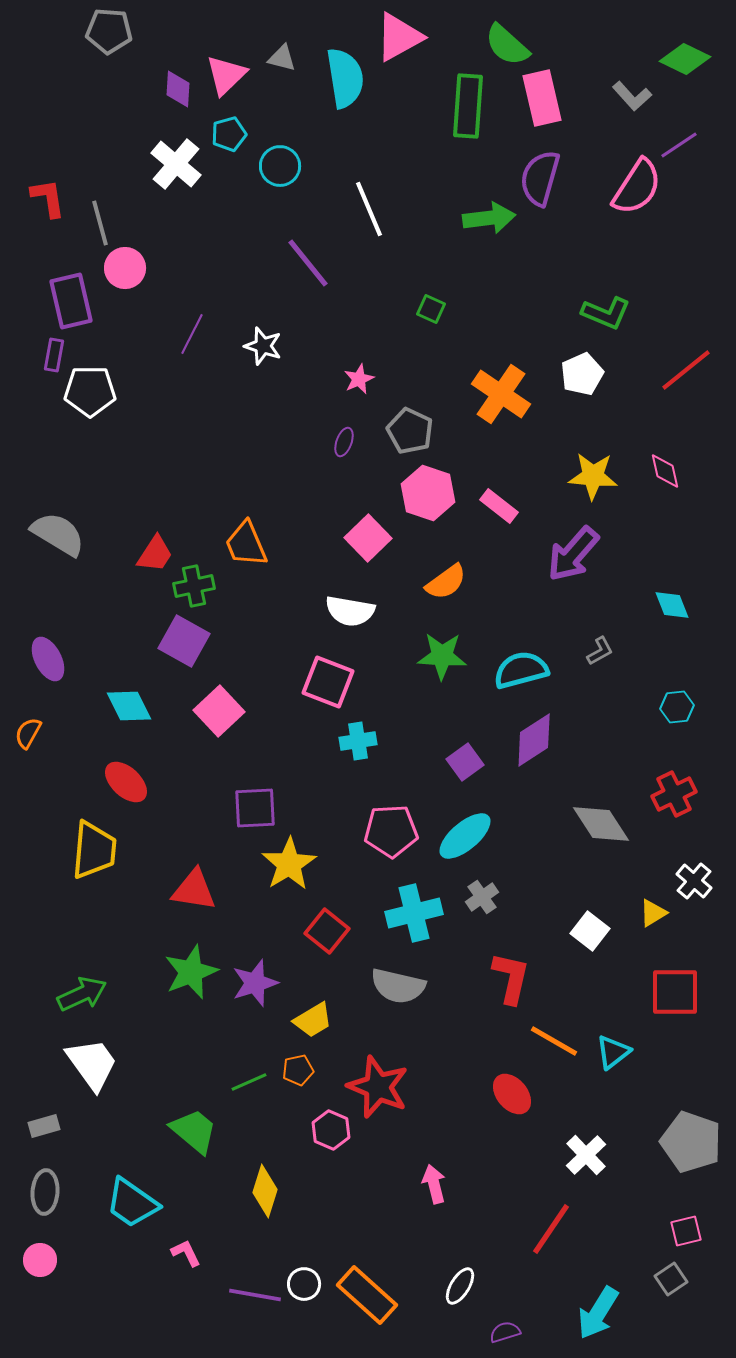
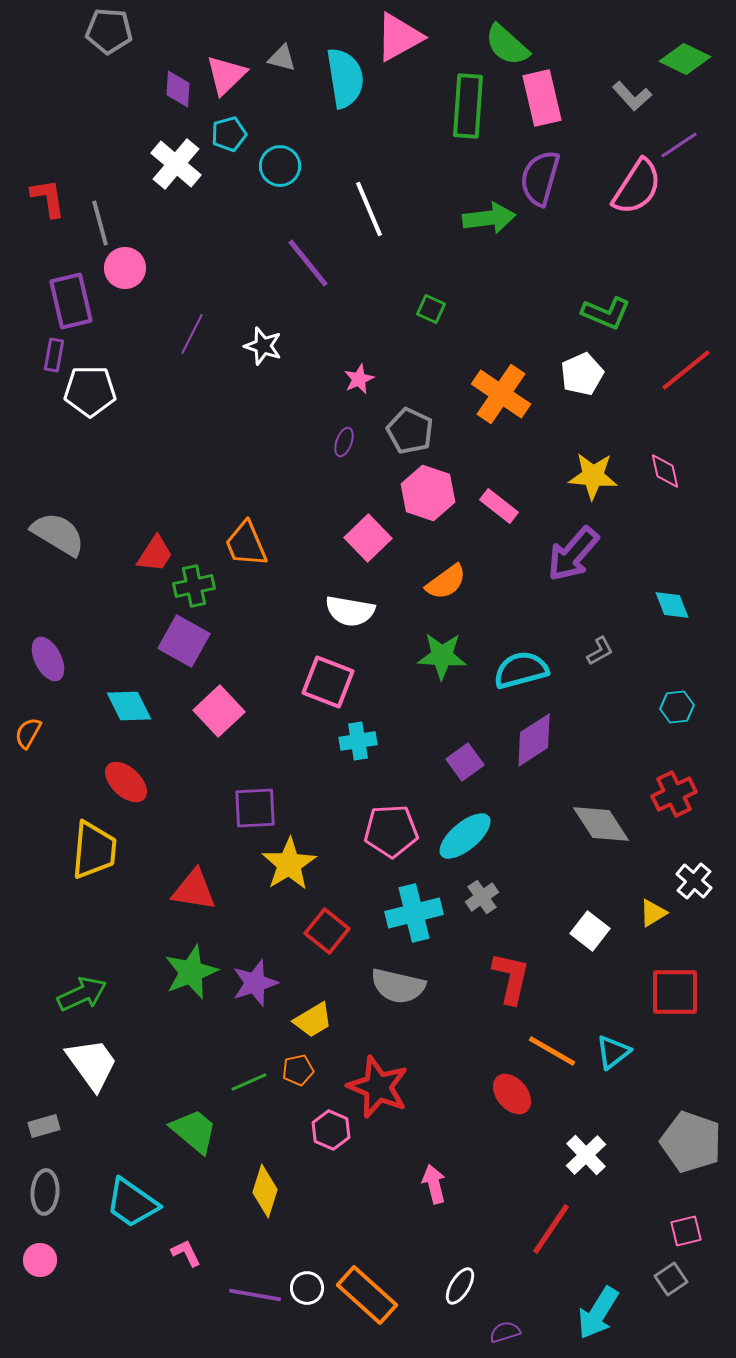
orange line at (554, 1041): moved 2 px left, 10 px down
white circle at (304, 1284): moved 3 px right, 4 px down
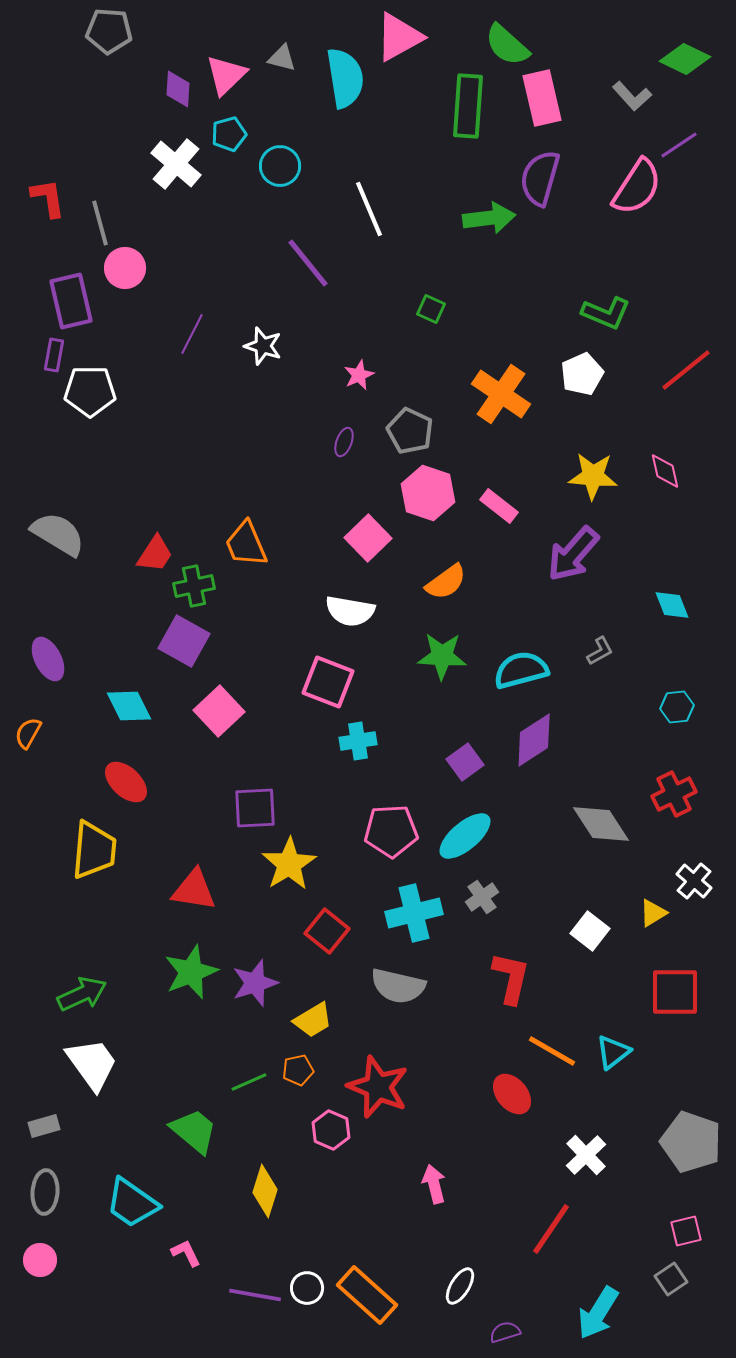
pink star at (359, 379): moved 4 px up
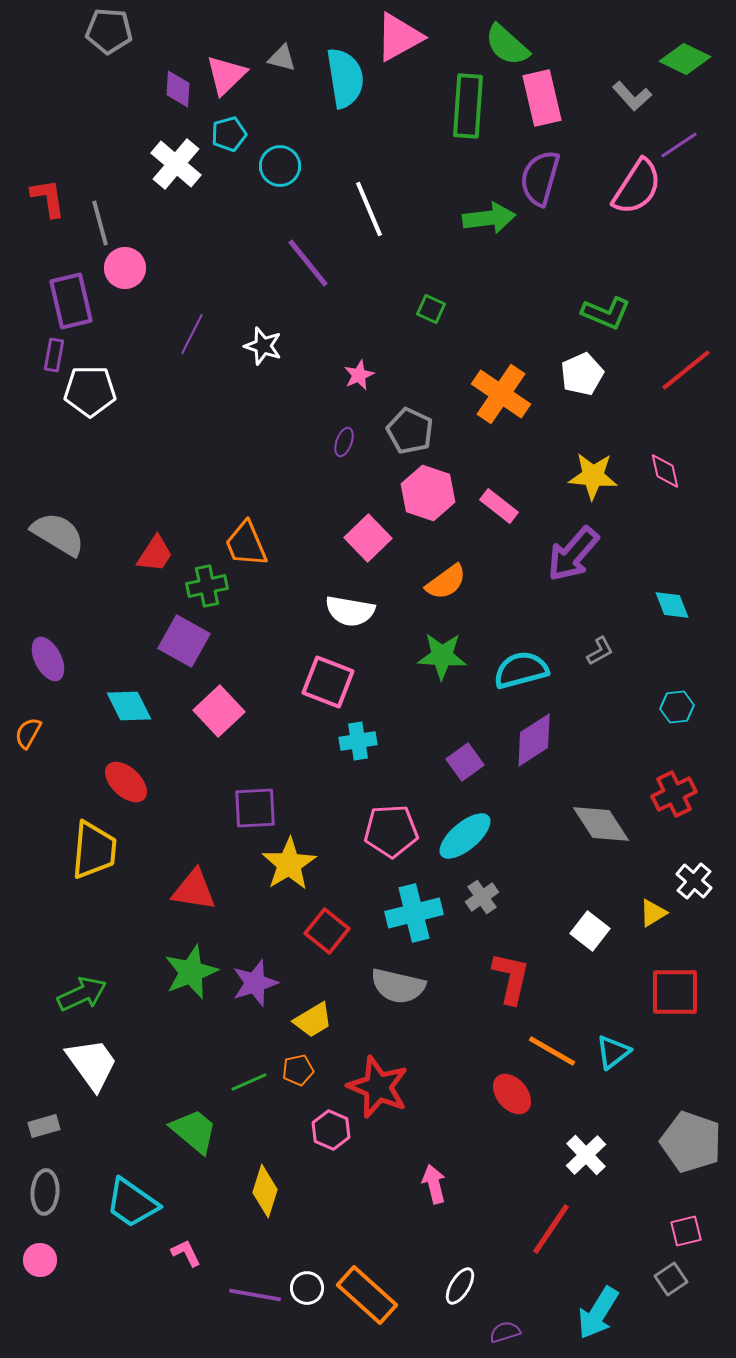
green cross at (194, 586): moved 13 px right
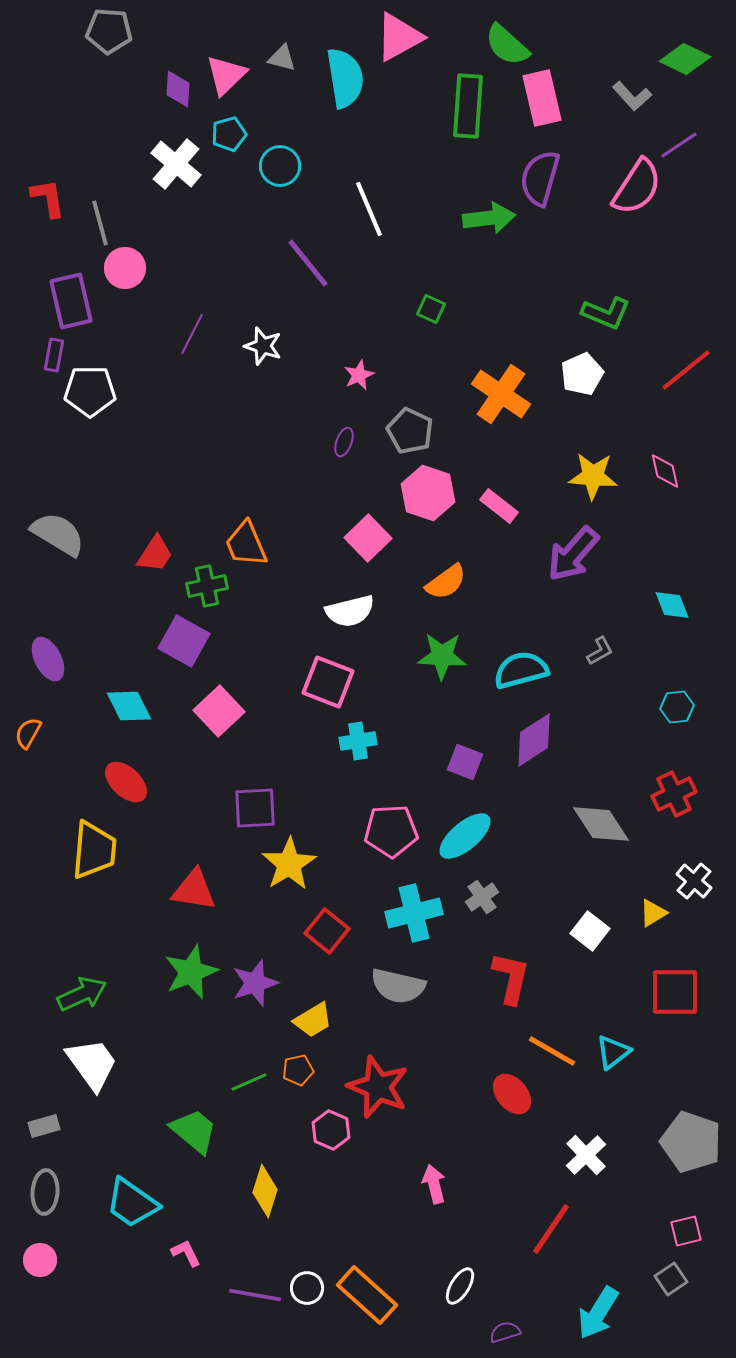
white semicircle at (350, 611): rotated 24 degrees counterclockwise
purple square at (465, 762): rotated 33 degrees counterclockwise
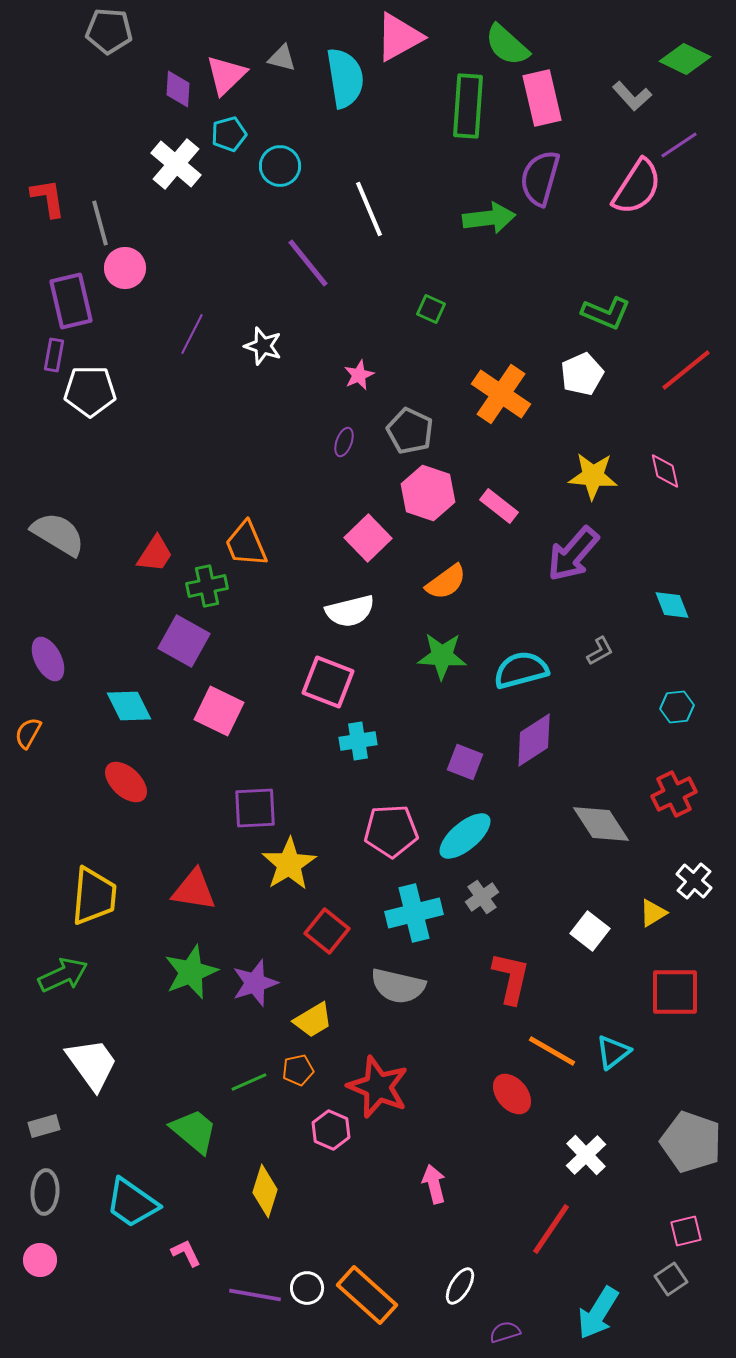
pink square at (219, 711): rotated 21 degrees counterclockwise
yellow trapezoid at (94, 850): moved 46 px down
green arrow at (82, 994): moved 19 px left, 19 px up
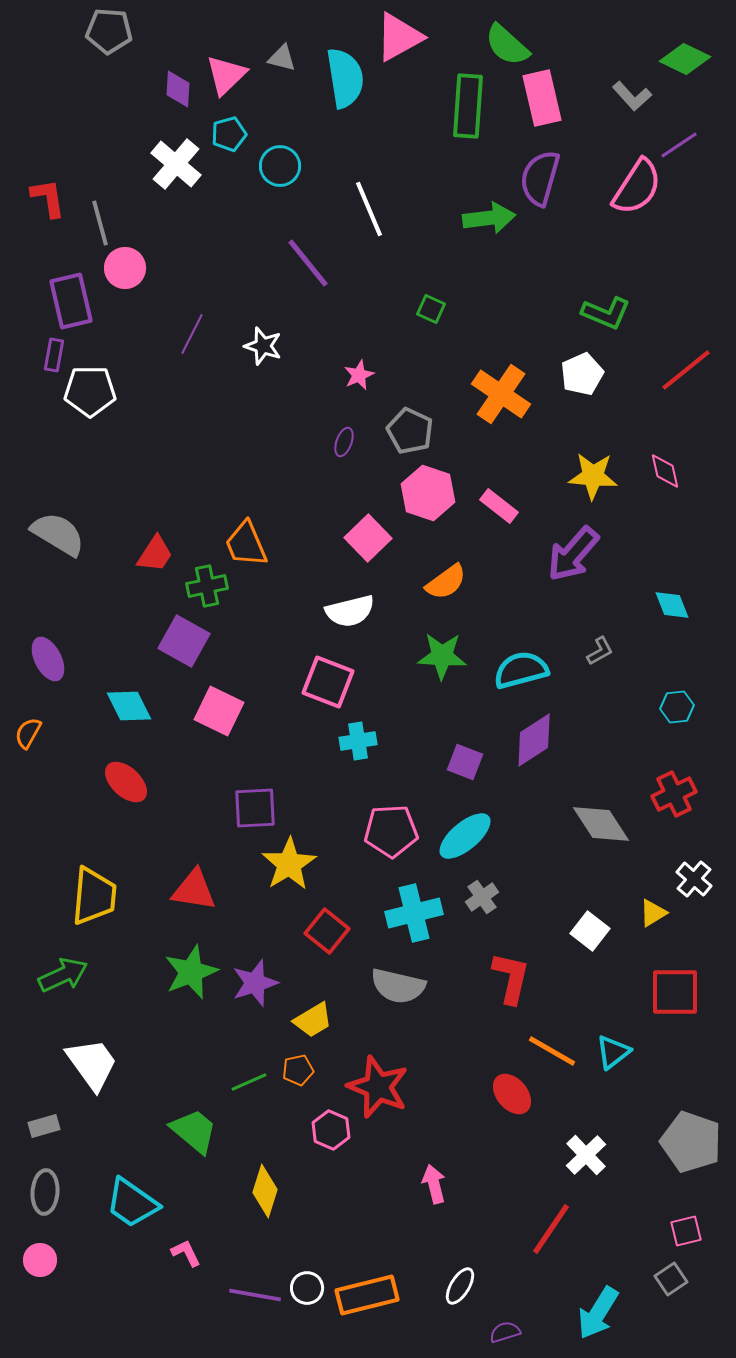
white cross at (694, 881): moved 2 px up
orange rectangle at (367, 1295): rotated 56 degrees counterclockwise
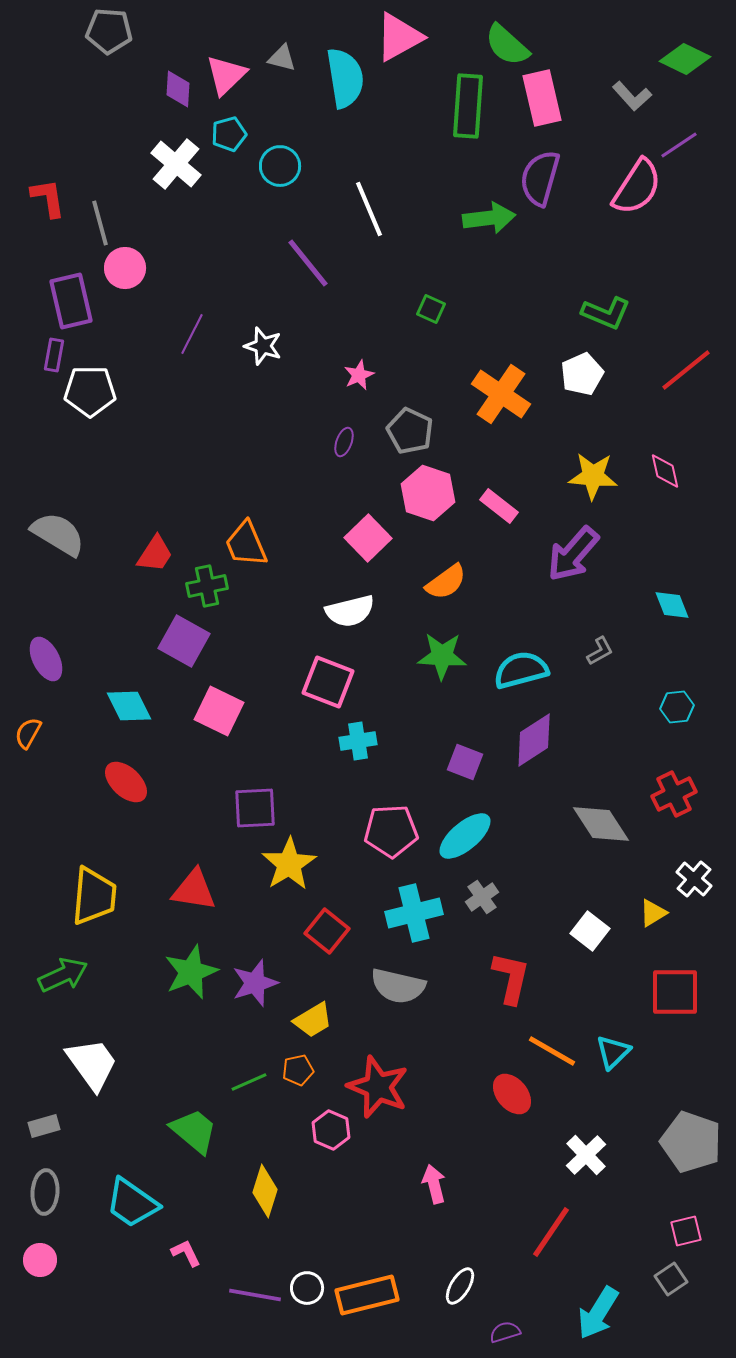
purple ellipse at (48, 659): moved 2 px left
cyan triangle at (613, 1052): rotated 6 degrees counterclockwise
red line at (551, 1229): moved 3 px down
